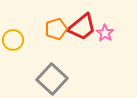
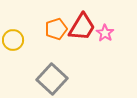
red trapezoid: rotated 20 degrees counterclockwise
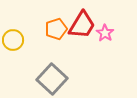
red trapezoid: moved 2 px up
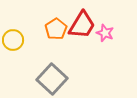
orange pentagon: rotated 15 degrees counterclockwise
pink star: rotated 12 degrees counterclockwise
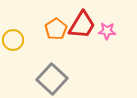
pink star: moved 2 px right, 2 px up; rotated 18 degrees counterclockwise
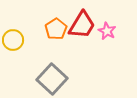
pink star: rotated 24 degrees clockwise
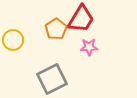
red trapezoid: moved 1 px left, 6 px up
pink star: moved 18 px left, 16 px down; rotated 30 degrees counterclockwise
gray square: rotated 20 degrees clockwise
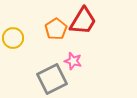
red trapezoid: moved 2 px right, 2 px down
yellow circle: moved 2 px up
pink star: moved 16 px left, 14 px down; rotated 18 degrees clockwise
